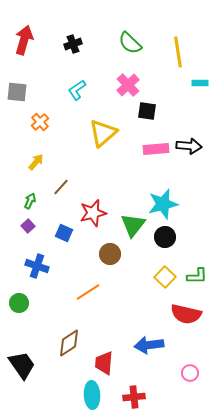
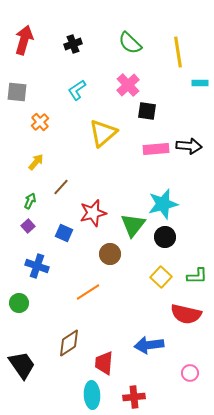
yellow square: moved 4 px left
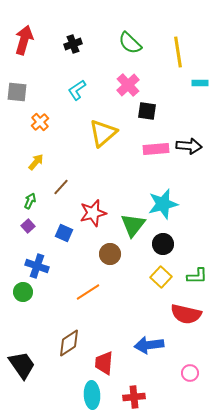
black circle: moved 2 px left, 7 px down
green circle: moved 4 px right, 11 px up
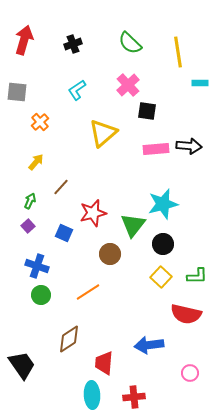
green circle: moved 18 px right, 3 px down
brown diamond: moved 4 px up
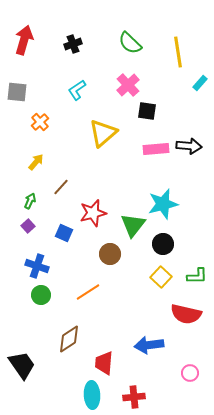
cyan rectangle: rotated 49 degrees counterclockwise
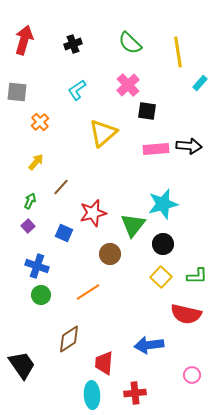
pink circle: moved 2 px right, 2 px down
red cross: moved 1 px right, 4 px up
